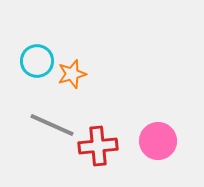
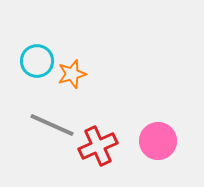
red cross: rotated 18 degrees counterclockwise
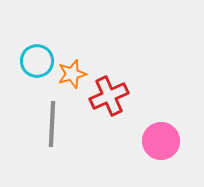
gray line: moved 1 px up; rotated 69 degrees clockwise
pink circle: moved 3 px right
red cross: moved 11 px right, 50 px up
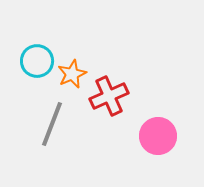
orange star: rotated 8 degrees counterclockwise
gray line: rotated 18 degrees clockwise
pink circle: moved 3 px left, 5 px up
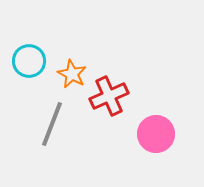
cyan circle: moved 8 px left
orange star: rotated 20 degrees counterclockwise
pink circle: moved 2 px left, 2 px up
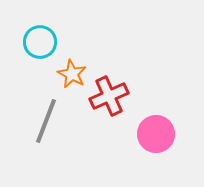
cyan circle: moved 11 px right, 19 px up
gray line: moved 6 px left, 3 px up
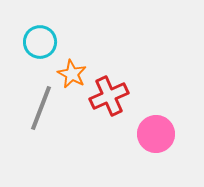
gray line: moved 5 px left, 13 px up
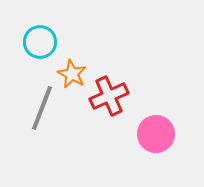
gray line: moved 1 px right
